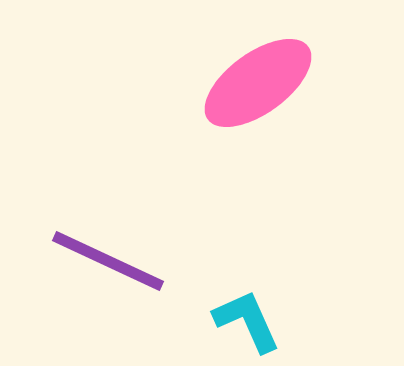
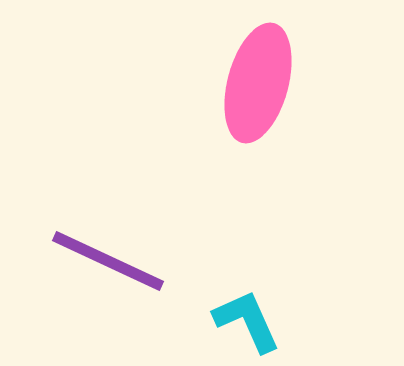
pink ellipse: rotated 39 degrees counterclockwise
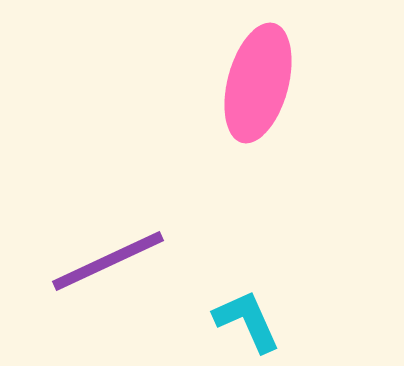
purple line: rotated 50 degrees counterclockwise
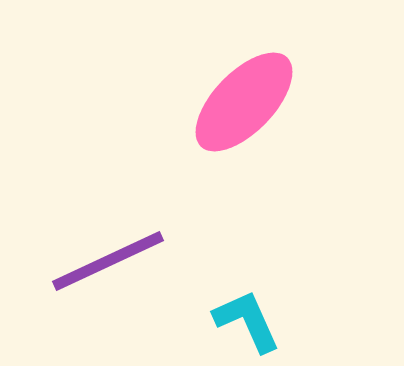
pink ellipse: moved 14 px left, 19 px down; rotated 29 degrees clockwise
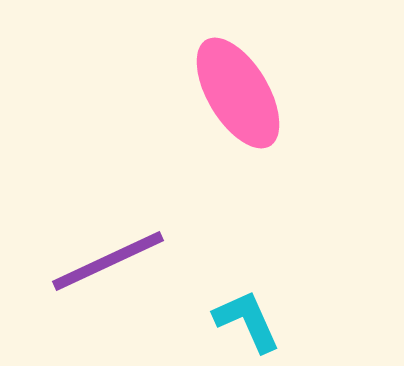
pink ellipse: moved 6 px left, 9 px up; rotated 75 degrees counterclockwise
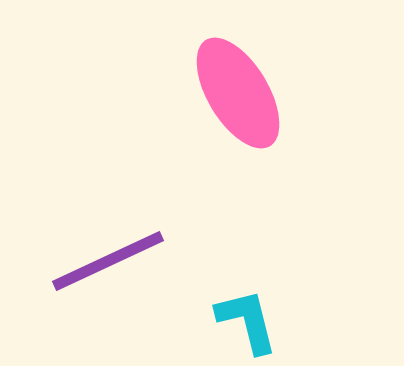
cyan L-shape: rotated 10 degrees clockwise
